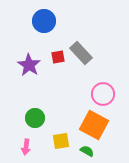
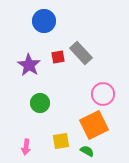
green circle: moved 5 px right, 15 px up
orange square: rotated 36 degrees clockwise
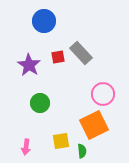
green semicircle: moved 5 px left; rotated 56 degrees clockwise
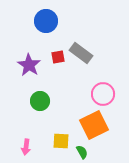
blue circle: moved 2 px right
gray rectangle: rotated 10 degrees counterclockwise
green circle: moved 2 px up
yellow square: rotated 12 degrees clockwise
green semicircle: moved 1 px down; rotated 24 degrees counterclockwise
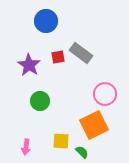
pink circle: moved 2 px right
green semicircle: rotated 16 degrees counterclockwise
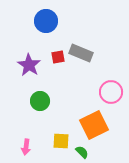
gray rectangle: rotated 15 degrees counterclockwise
pink circle: moved 6 px right, 2 px up
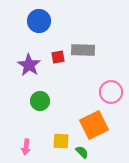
blue circle: moved 7 px left
gray rectangle: moved 2 px right, 3 px up; rotated 20 degrees counterclockwise
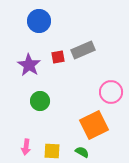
gray rectangle: rotated 25 degrees counterclockwise
yellow square: moved 9 px left, 10 px down
green semicircle: rotated 16 degrees counterclockwise
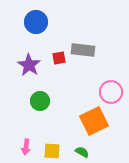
blue circle: moved 3 px left, 1 px down
gray rectangle: rotated 30 degrees clockwise
red square: moved 1 px right, 1 px down
orange square: moved 4 px up
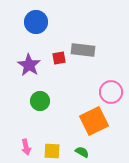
pink arrow: rotated 21 degrees counterclockwise
